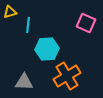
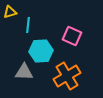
pink square: moved 14 px left, 13 px down
cyan hexagon: moved 6 px left, 2 px down
gray triangle: moved 10 px up
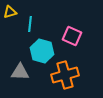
cyan line: moved 2 px right, 1 px up
cyan hexagon: moved 1 px right; rotated 20 degrees clockwise
gray triangle: moved 4 px left
orange cross: moved 2 px left, 1 px up; rotated 16 degrees clockwise
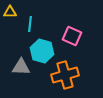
yellow triangle: rotated 16 degrees clockwise
gray triangle: moved 1 px right, 5 px up
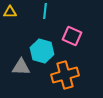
cyan line: moved 15 px right, 13 px up
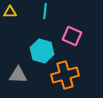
gray triangle: moved 3 px left, 8 px down
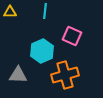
cyan hexagon: rotated 20 degrees clockwise
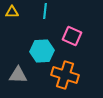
yellow triangle: moved 2 px right
cyan hexagon: rotated 20 degrees clockwise
orange cross: rotated 32 degrees clockwise
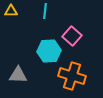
yellow triangle: moved 1 px left, 1 px up
pink square: rotated 18 degrees clockwise
cyan hexagon: moved 7 px right
orange cross: moved 7 px right, 1 px down
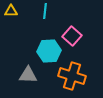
gray triangle: moved 10 px right
